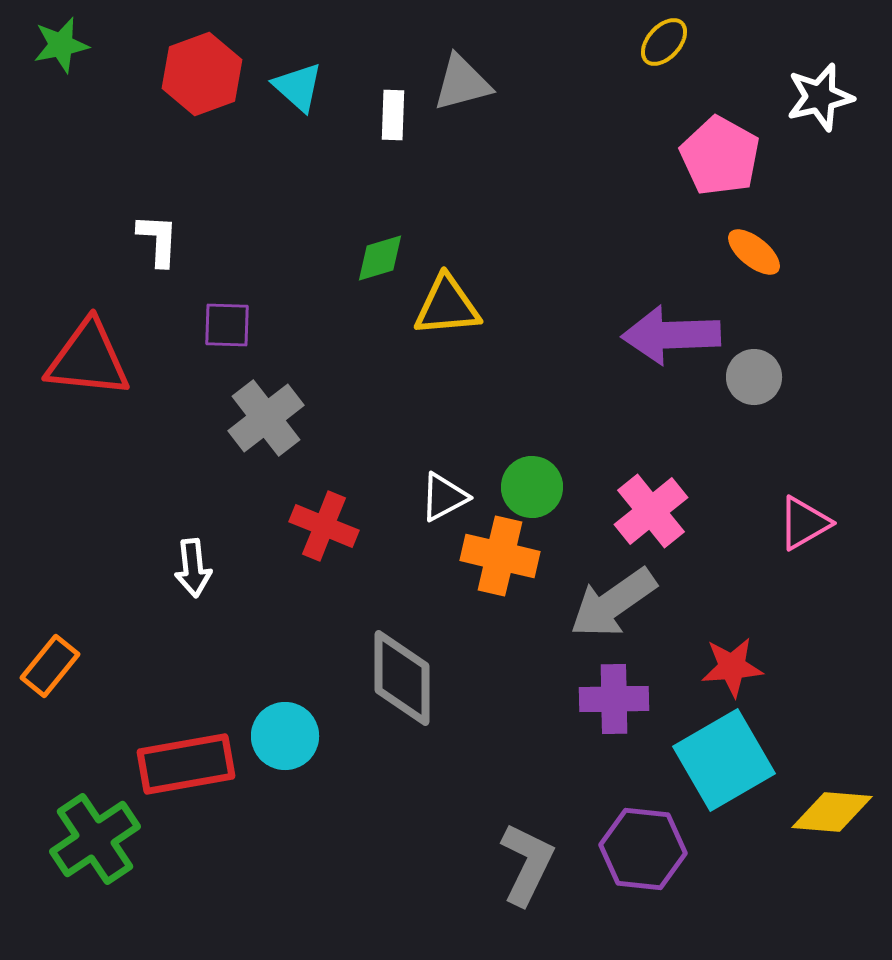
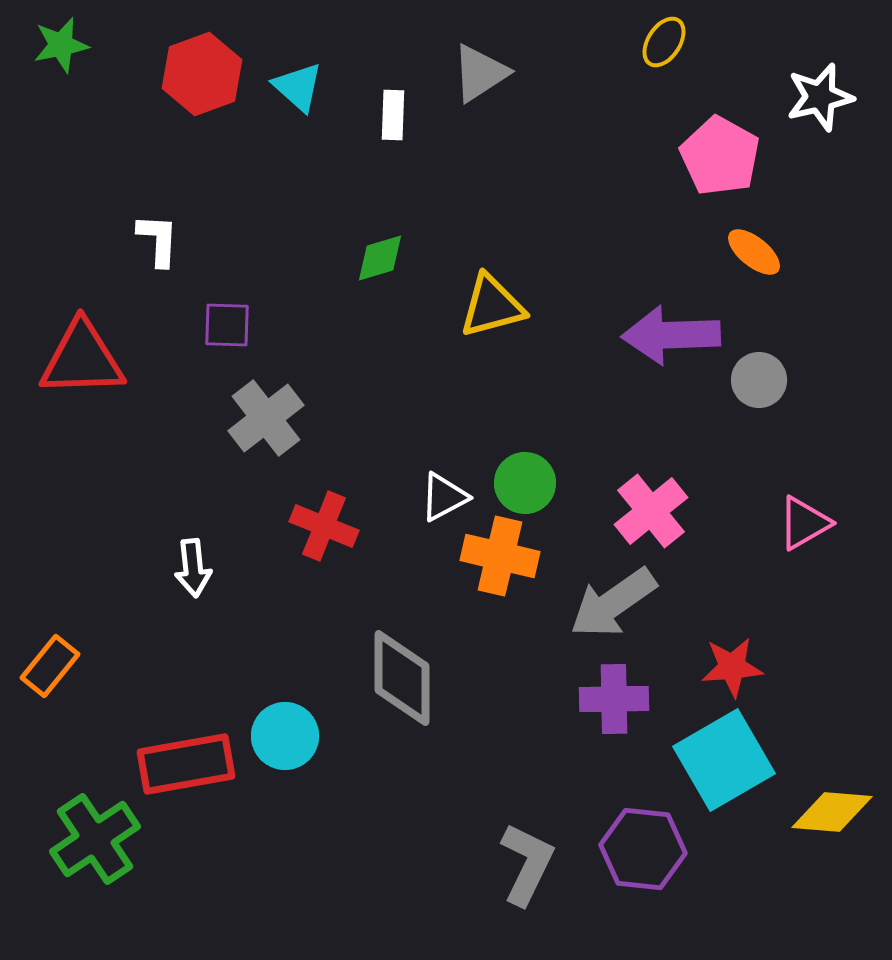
yellow ellipse: rotated 9 degrees counterclockwise
gray triangle: moved 18 px right, 10 px up; rotated 18 degrees counterclockwise
yellow triangle: moved 45 px right; rotated 10 degrees counterclockwise
red triangle: moved 6 px left; rotated 8 degrees counterclockwise
gray circle: moved 5 px right, 3 px down
green circle: moved 7 px left, 4 px up
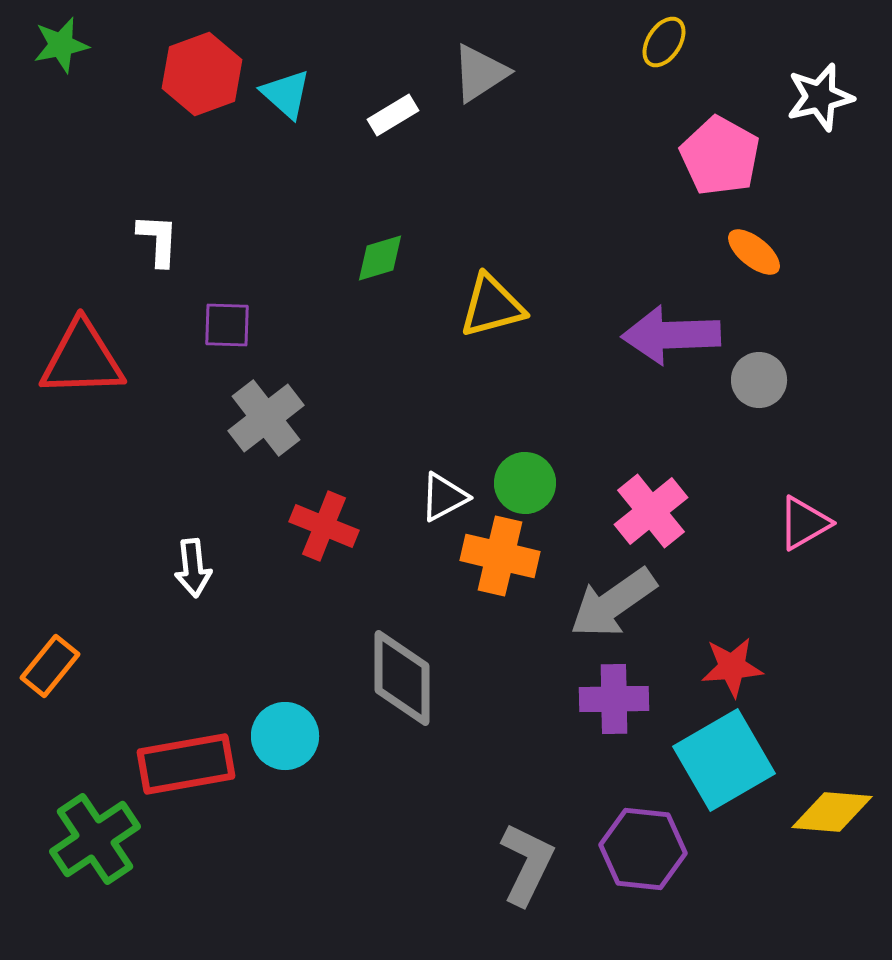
cyan triangle: moved 12 px left, 7 px down
white rectangle: rotated 57 degrees clockwise
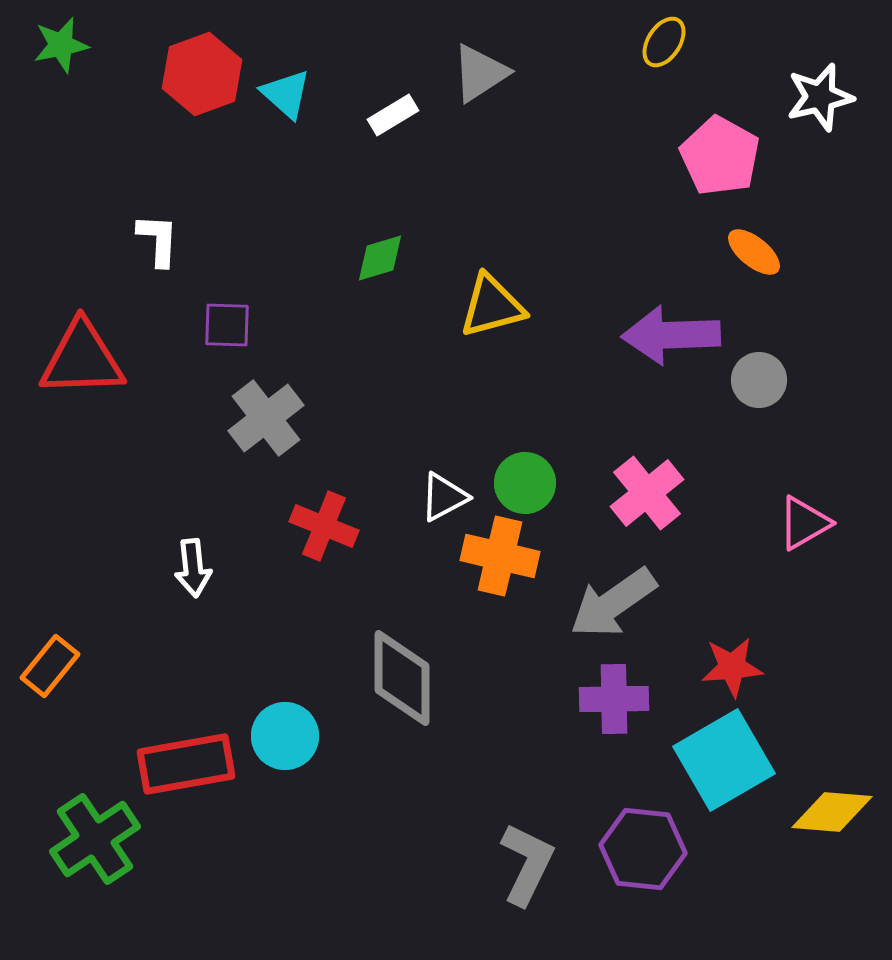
pink cross: moved 4 px left, 18 px up
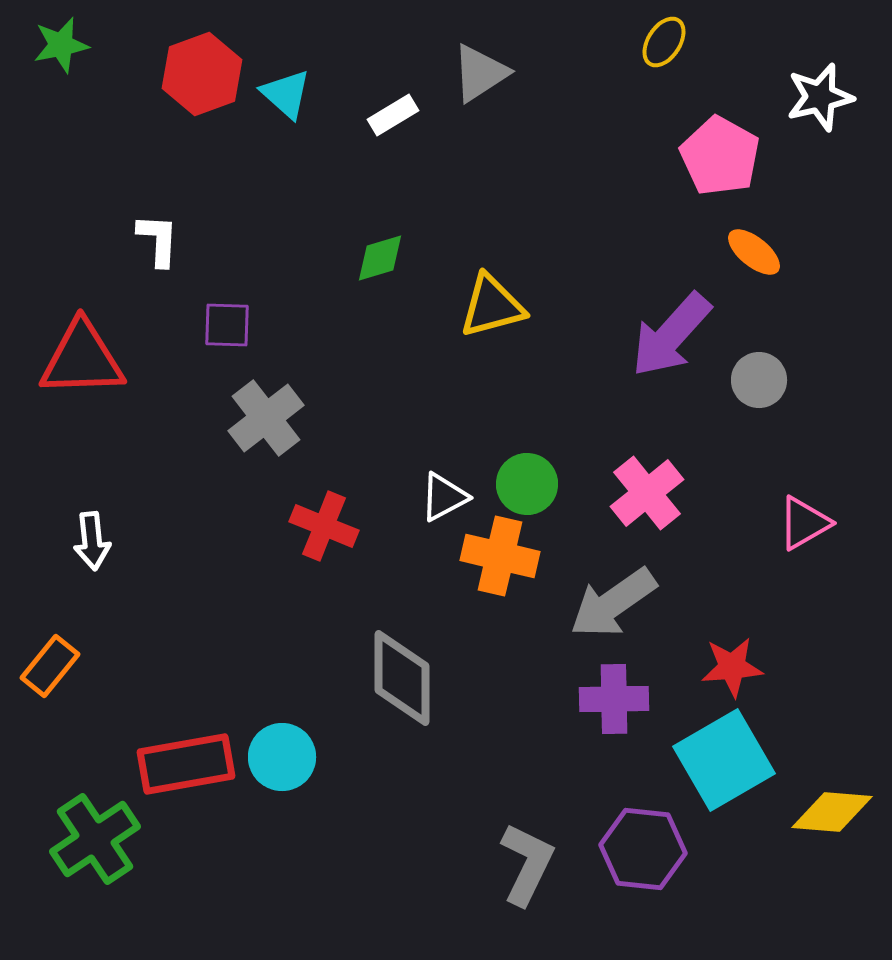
purple arrow: rotated 46 degrees counterclockwise
green circle: moved 2 px right, 1 px down
white arrow: moved 101 px left, 27 px up
cyan circle: moved 3 px left, 21 px down
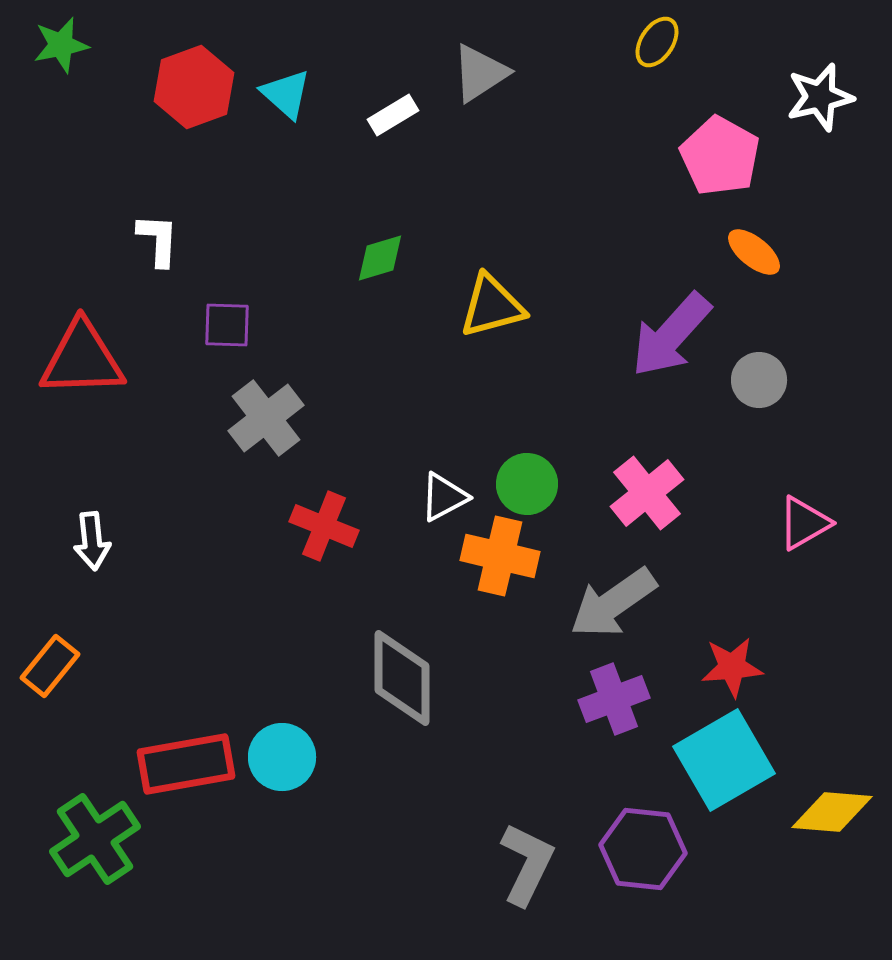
yellow ellipse: moved 7 px left
red hexagon: moved 8 px left, 13 px down
purple cross: rotated 20 degrees counterclockwise
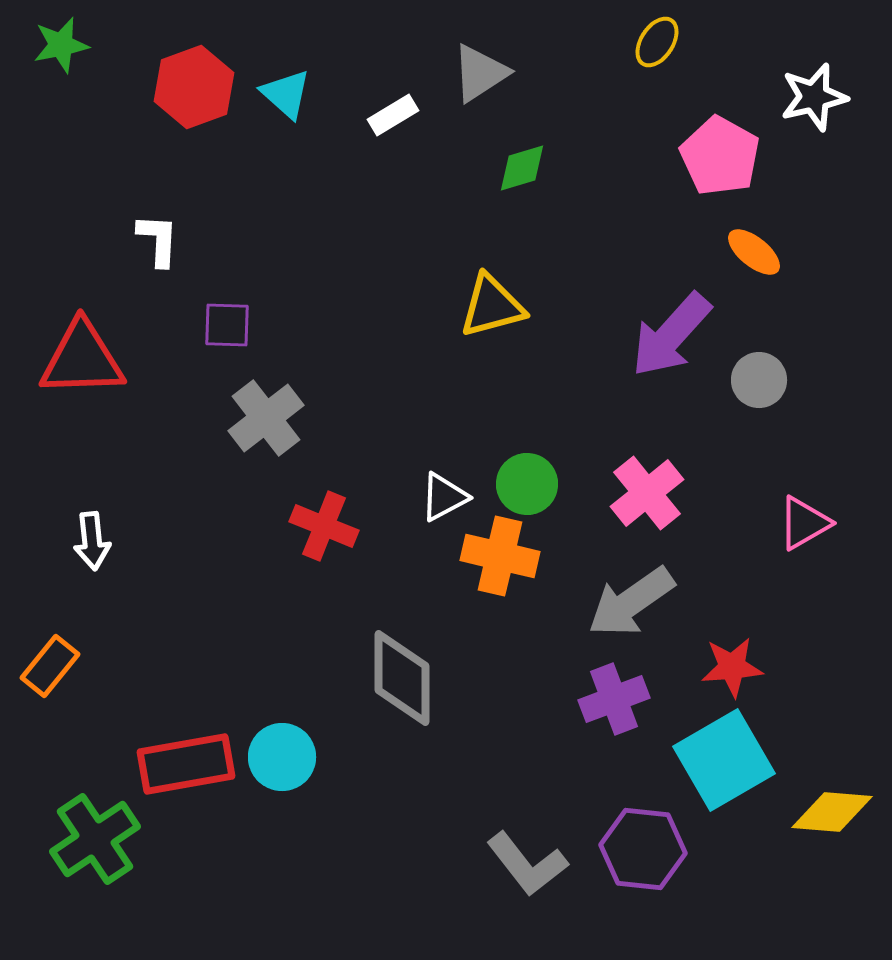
white star: moved 6 px left
green diamond: moved 142 px right, 90 px up
gray arrow: moved 18 px right, 1 px up
gray L-shape: rotated 116 degrees clockwise
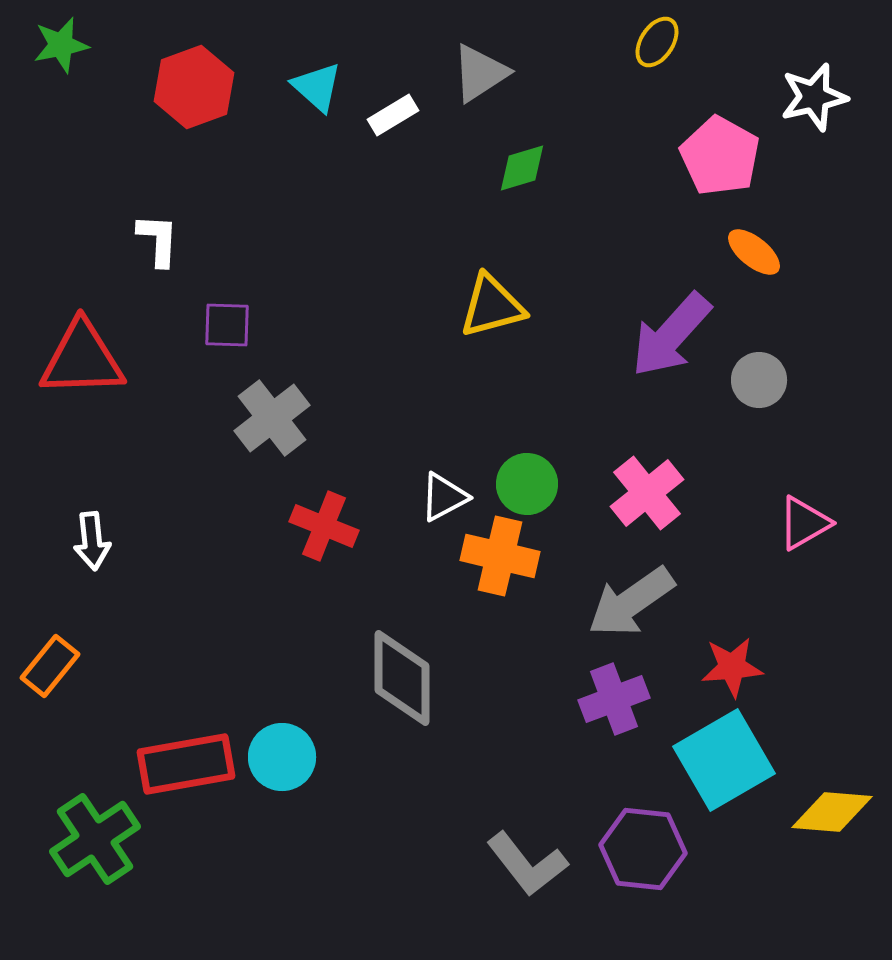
cyan triangle: moved 31 px right, 7 px up
gray cross: moved 6 px right
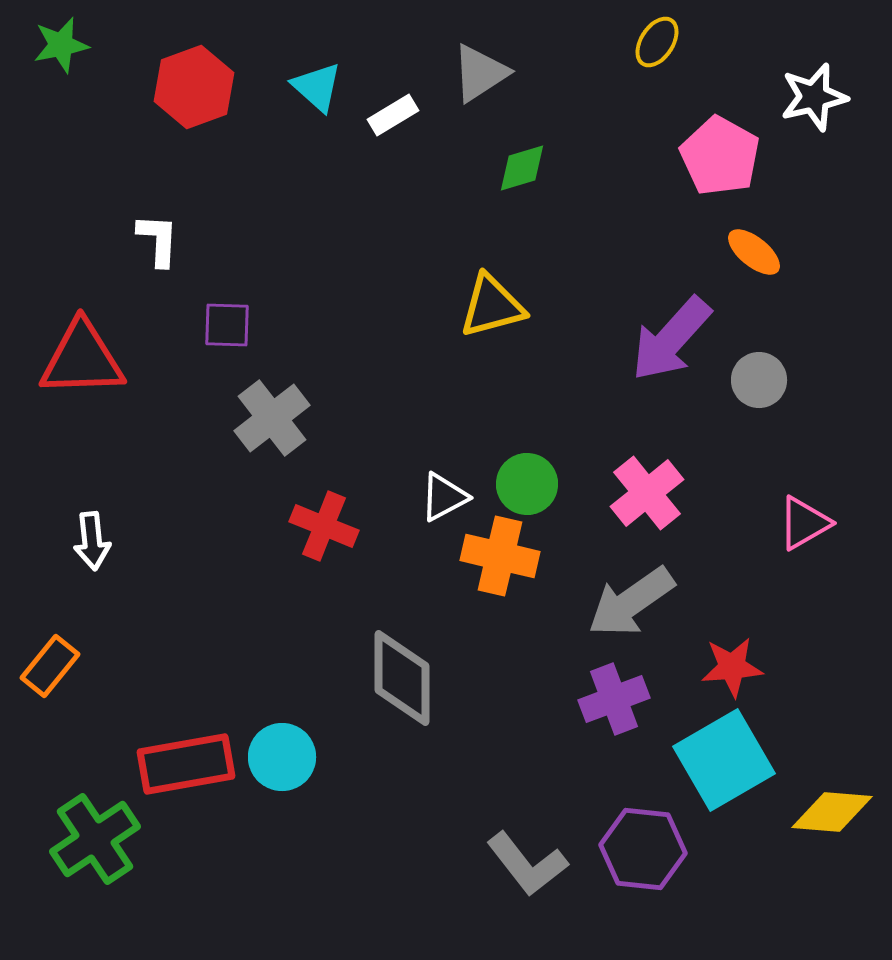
purple arrow: moved 4 px down
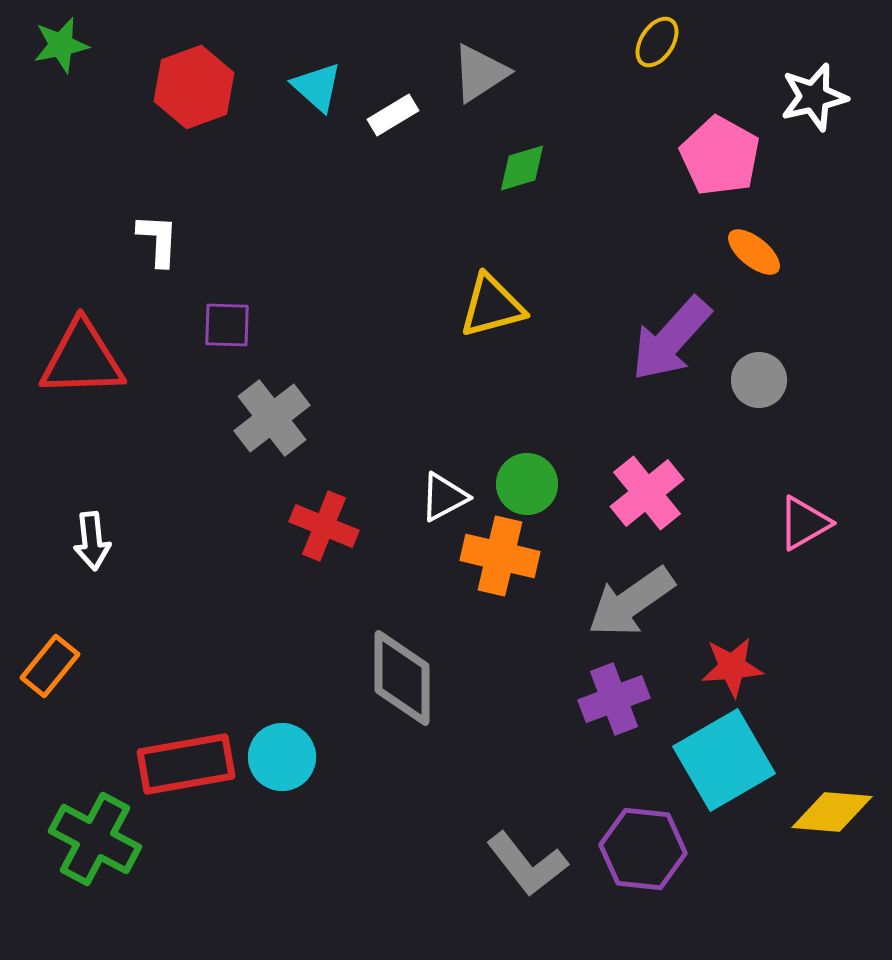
green cross: rotated 28 degrees counterclockwise
